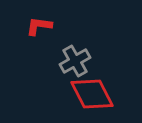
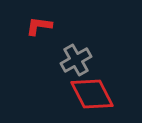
gray cross: moved 1 px right, 1 px up
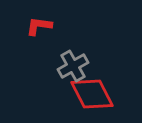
gray cross: moved 3 px left, 6 px down
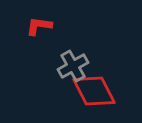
red diamond: moved 2 px right, 3 px up
